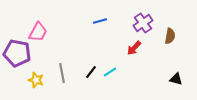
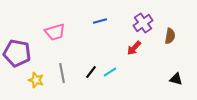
pink trapezoid: moved 17 px right; rotated 45 degrees clockwise
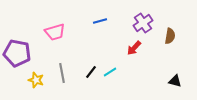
black triangle: moved 1 px left, 2 px down
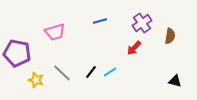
purple cross: moved 1 px left
gray line: rotated 36 degrees counterclockwise
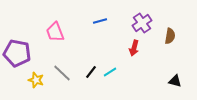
pink trapezoid: rotated 85 degrees clockwise
red arrow: rotated 28 degrees counterclockwise
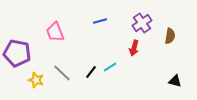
cyan line: moved 5 px up
